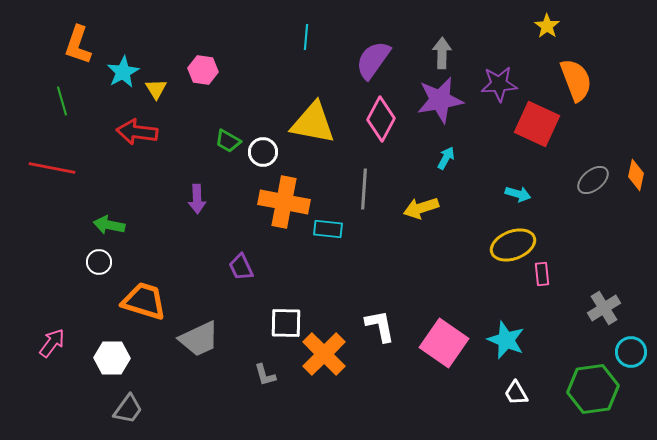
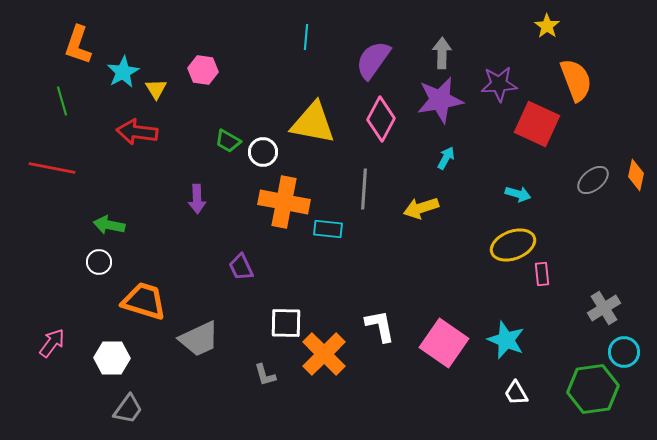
cyan circle at (631, 352): moved 7 px left
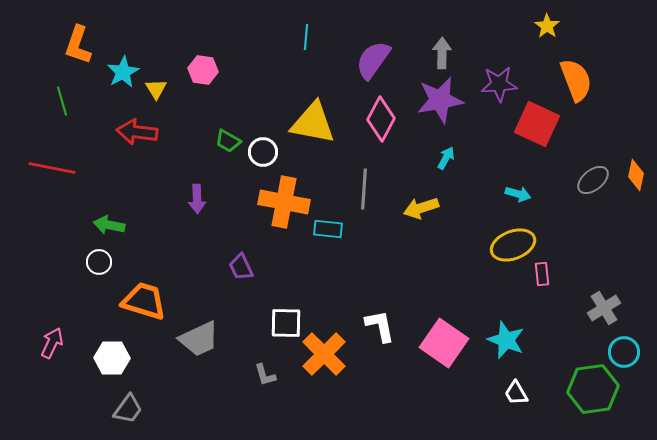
pink arrow at (52, 343): rotated 12 degrees counterclockwise
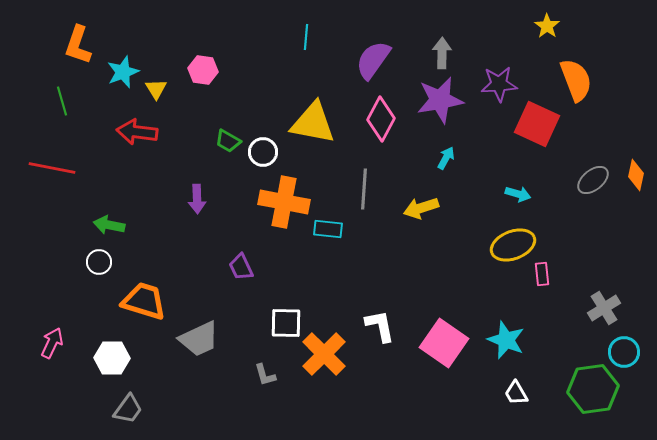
cyan star at (123, 72): rotated 8 degrees clockwise
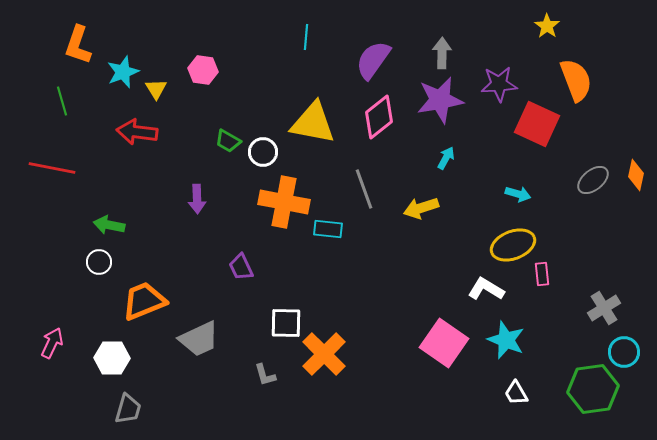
pink diamond at (381, 119): moved 2 px left, 2 px up; rotated 24 degrees clockwise
gray line at (364, 189): rotated 24 degrees counterclockwise
orange trapezoid at (144, 301): rotated 39 degrees counterclockwise
white L-shape at (380, 326): moved 106 px right, 37 px up; rotated 48 degrees counterclockwise
gray trapezoid at (128, 409): rotated 20 degrees counterclockwise
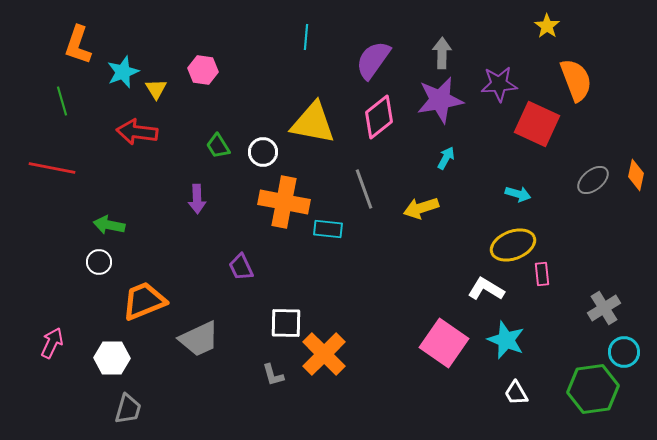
green trapezoid at (228, 141): moved 10 px left, 5 px down; rotated 28 degrees clockwise
gray L-shape at (265, 375): moved 8 px right
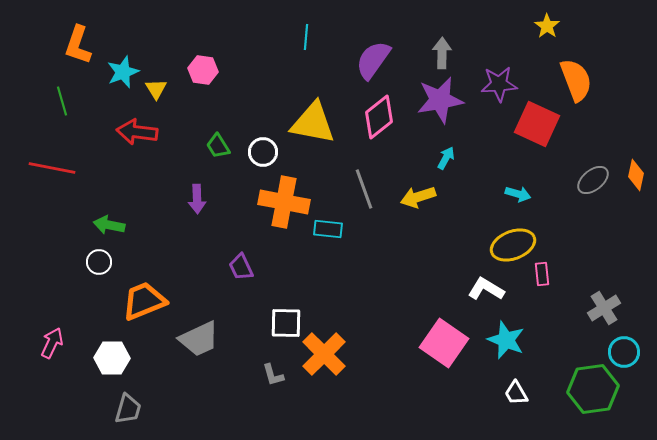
yellow arrow at (421, 208): moved 3 px left, 11 px up
